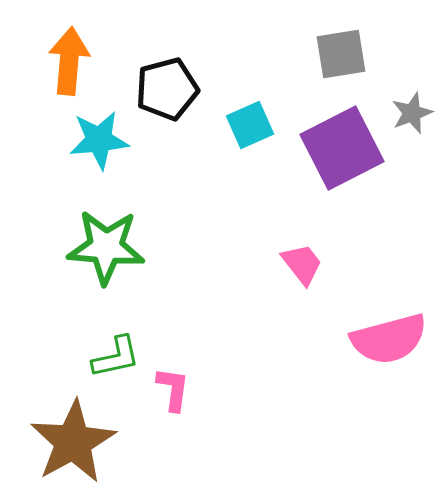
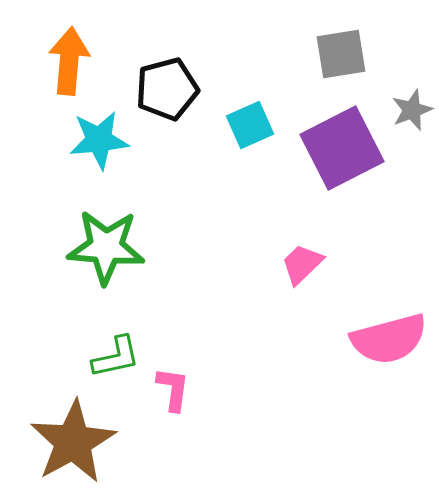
gray star: moved 3 px up
pink trapezoid: rotated 96 degrees counterclockwise
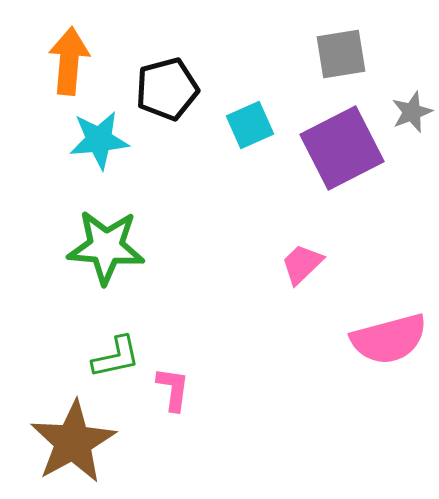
gray star: moved 2 px down
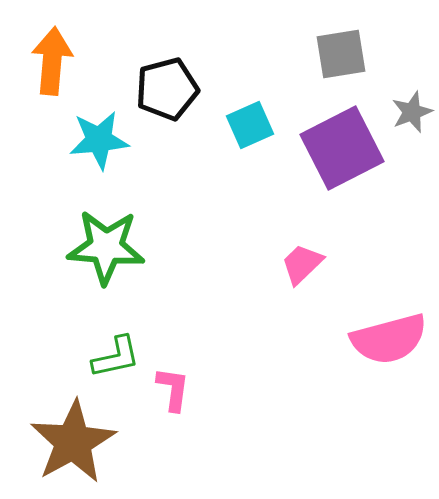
orange arrow: moved 17 px left
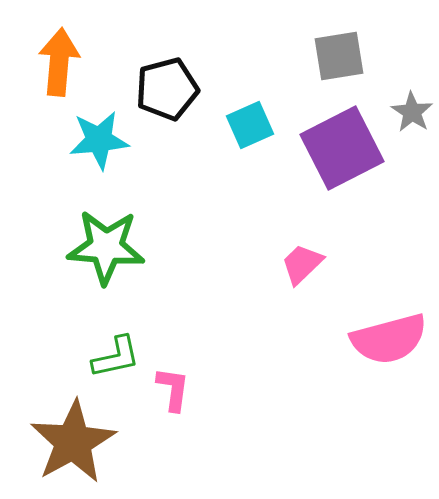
gray square: moved 2 px left, 2 px down
orange arrow: moved 7 px right, 1 px down
gray star: rotated 18 degrees counterclockwise
